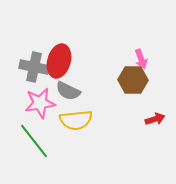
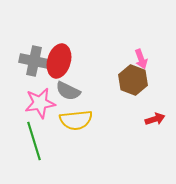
gray cross: moved 6 px up
brown hexagon: rotated 20 degrees clockwise
green line: rotated 21 degrees clockwise
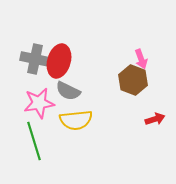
gray cross: moved 1 px right, 2 px up
pink star: moved 1 px left
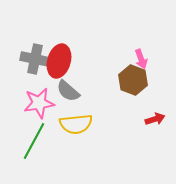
gray semicircle: rotated 15 degrees clockwise
yellow semicircle: moved 4 px down
green line: rotated 45 degrees clockwise
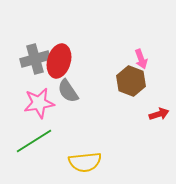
gray cross: rotated 28 degrees counterclockwise
brown hexagon: moved 2 px left, 1 px down
gray semicircle: rotated 15 degrees clockwise
red arrow: moved 4 px right, 5 px up
yellow semicircle: moved 9 px right, 38 px down
green line: rotated 30 degrees clockwise
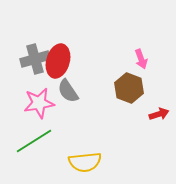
red ellipse: moved 1 px left
brown hexagon: moved 2 px left, 7 px down
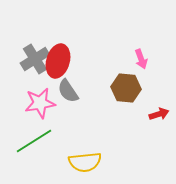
gray cross: rotated 16 degrees counterclockwise
brown hexagon: moved 3 px left; rotated 16 degrees counterclockwise
pink star: moved 1 px right
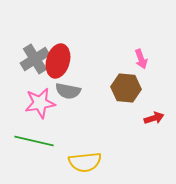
gray semicircle: rotated 45 degrees counterclockwise
red arrow: moved 5 px left, 4 px down
green line: rotated 45 degrees clockwise
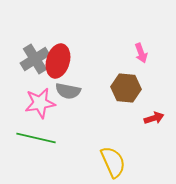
pink arrow: moved 6 px up
green line: moved 2 px right, 3 px up
yellow semicircle: moved 28 px right; rotated 108 degrees counterclockwise
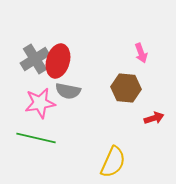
yellow semicircle: rotated 48 degrees clockwise
